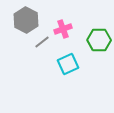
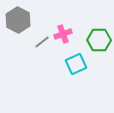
gray hexagon: moved 8 px left
pink cross: moved 5 px down
cyan square: moved 8 px right
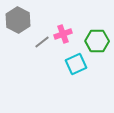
green hexagon: moved 2 px left, 1 px down
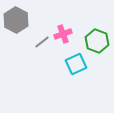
gray hexagon: moved 2 px left
green hexagon: rotated 20 degrees clockwise
